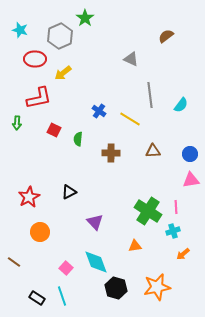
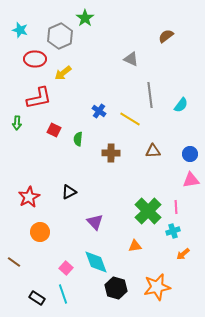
green cross: rotated 12 degrees clockwise
cyan line: moved 1 px right, 2 px up
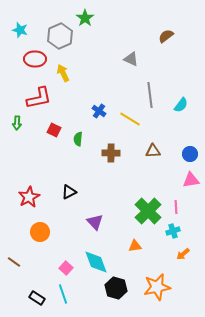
yellow arrow: rotated 102 degrees clockwise
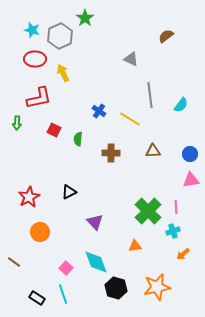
cyan star: moved 12 px right
